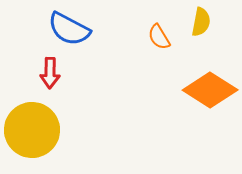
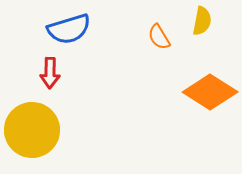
yellow semicircle: moved 1 px right, 1 px up
blue semicircle: rotated 45 degrees counterclockwise
orange diamond: moved 2 px down
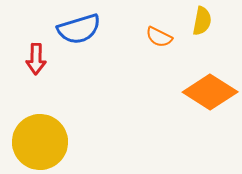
blue semicircle: moved 10 px right
orange semicircle: rotated 32 degrees counterclockwise
red arrow: moved 14 px left, 14 px up
yellow circle: moved 8 px right, 12 px down
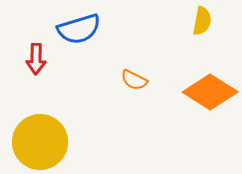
orange semicircle: moved 25 px left, 43 px down
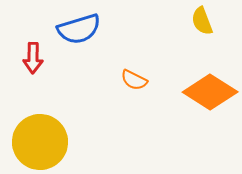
yellow semicircle: rotated 148 degrees clockwise
red arrow: moved 3 px left, 1 px up
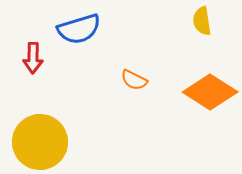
yellow semicircle: rotated 12 degrees clockwise
